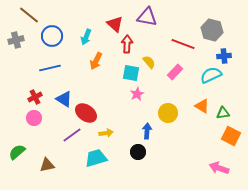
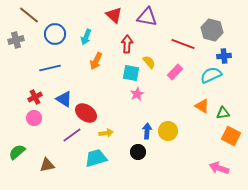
red triangle: moved 1 px left, 9 px up
blue circle: moved 3 px right, 2 px up
yellow circle: moved 18 px down
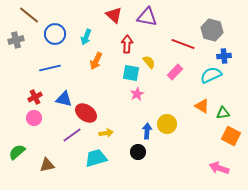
blue triangle: rotated 18 degrees counterclockwise
yellow circle: moved 1 px left, 7 px up
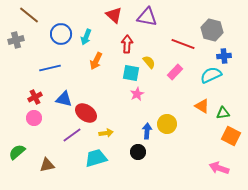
blue circle: moved 6 px right
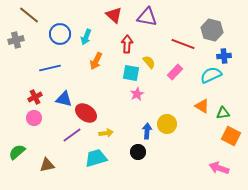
blue circle: moved 1 px left
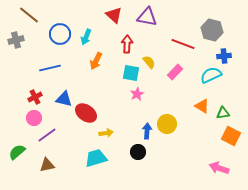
purple line: moved 25 px left
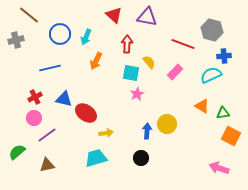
black circle: moved 3 px right, 6 px down
